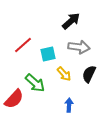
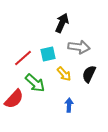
black arrow: moved 9 px left, 2 px down; rotated 24 degrees counterclockwise
red line: moved 13 px down
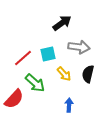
black arrow: rotated 30 degrees clockwise
black semicircle: moved 1 px left; rotated 12 degrees counterclockwise
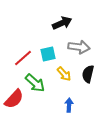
black arrow: rotated 12 degrees clockwise
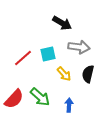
black arrow: rotated 54 degrees clockwise
green arrow: moved 5 px right, 14 px down
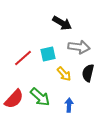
black semicircle: moved 1 px up
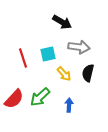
black arrow: moved 1 px up
red line: rotated 66 degrees counterclockwise
green arrow: rotated 95 degrees clockwise
